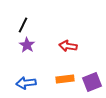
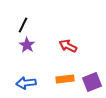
red arrow: rotated 18 degrees clockwise
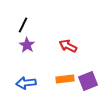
purple square: moved 4 px left, 1 px up
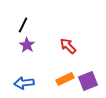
red arrow: rotated 18 degrees clockwise
orange rectangle: rotated 18 degrees counterclockwise
blue arrow: moved 2 px left
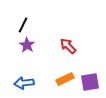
purple square: moved 2 px right, 1 px down; rotated 12 degrees clockwise
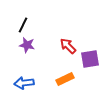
purple star: rotated 21 degrees counterclockwise
purple square: moved 23 px up
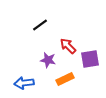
black line: moved 17 px right; rotated 28 degrees clockwise
purple star: moved 21 px right, 15 px down
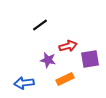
red arrow: rotated 120 degrees clockwise
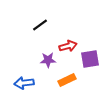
purple star: rotated 14 degrees counterclockwise
orange rectangle: moved 2 px right, 1 px down
